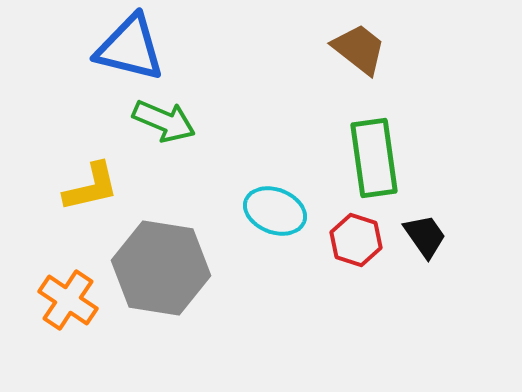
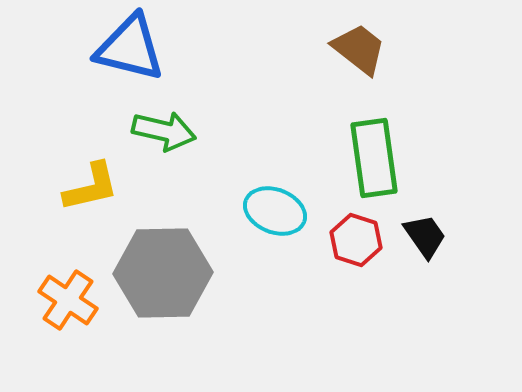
green arrow: moved 10 px down; rotated 10 degrees counterclockwise
gray hexagon: moved 2 px right, 5 px down; rotated 10 degrees counterclockwise
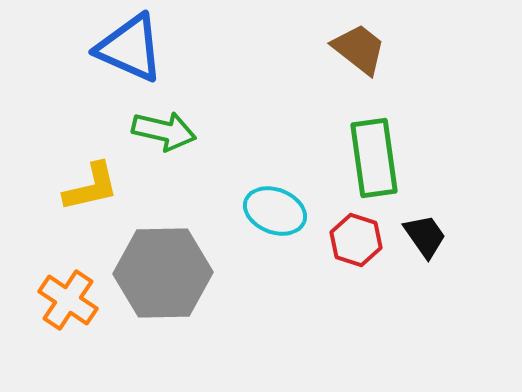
blue triangle: rotated 10 degrees clockwise
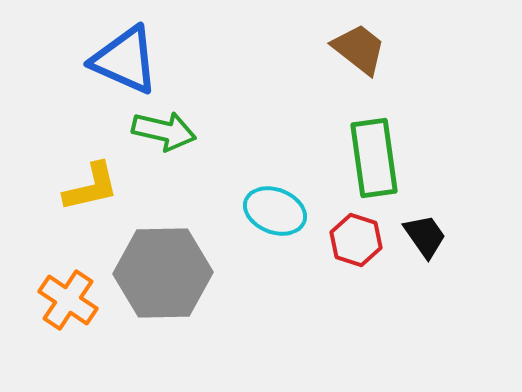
blue triangle: moved 5 px left, 12 px down
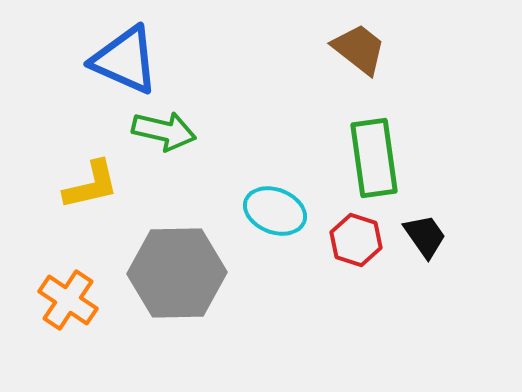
yellow L-shape: moved 2 px up
gray hexagon: moved 14 px right
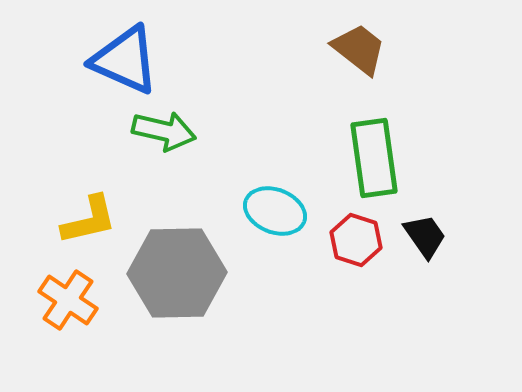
yellow L-shape: moved 2 px left, 35 px down
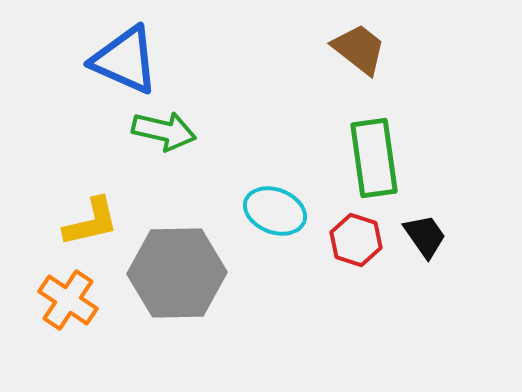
yellow L-shape: moved 2 px right, 2 px down
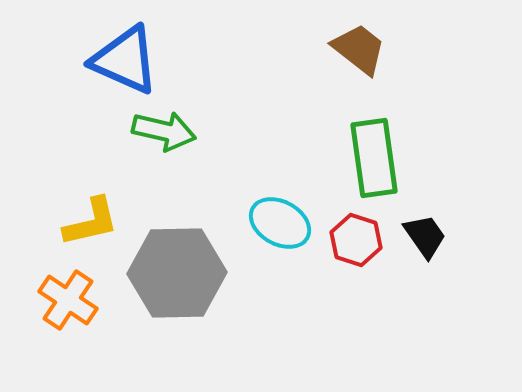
cyan ellipse: moved 5 px right, 12 px down; rotated 8 degrees clockwise
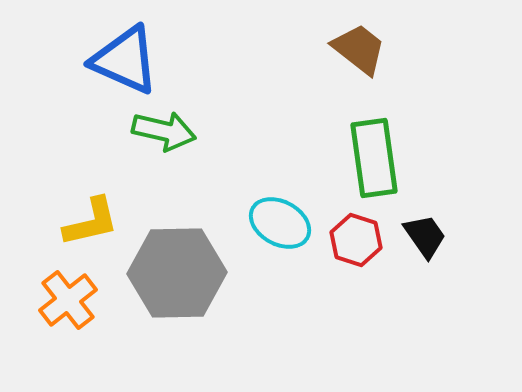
orange cross: rotated 18 degrees clockwise
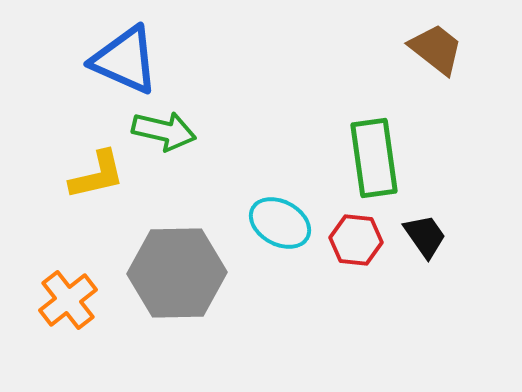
brown trapezoid: moved 77 px right
yellow L-shape: moved 6 px right, 47 px up
red hexagon: rotated 12 degrees counterclockwise
